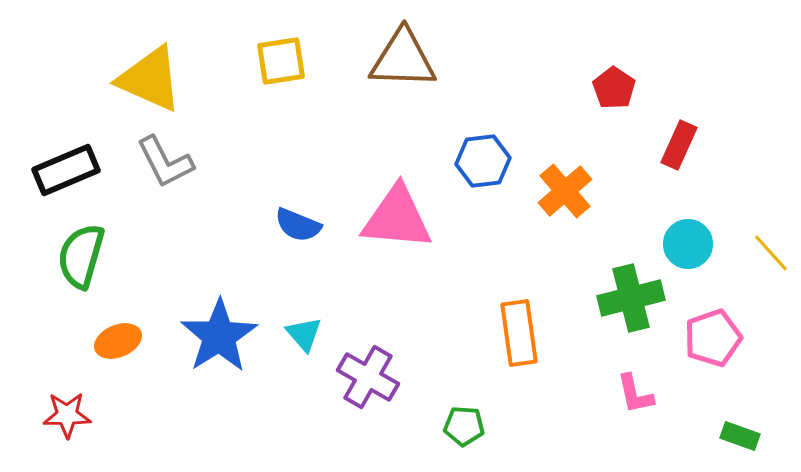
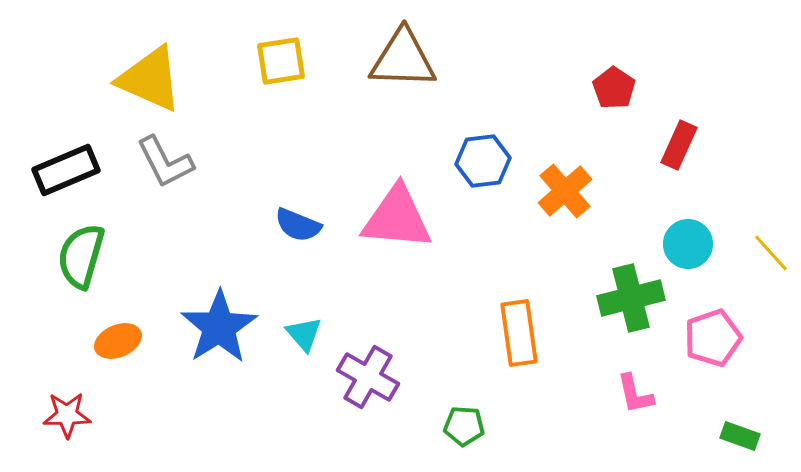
blue star: moved 9 px up
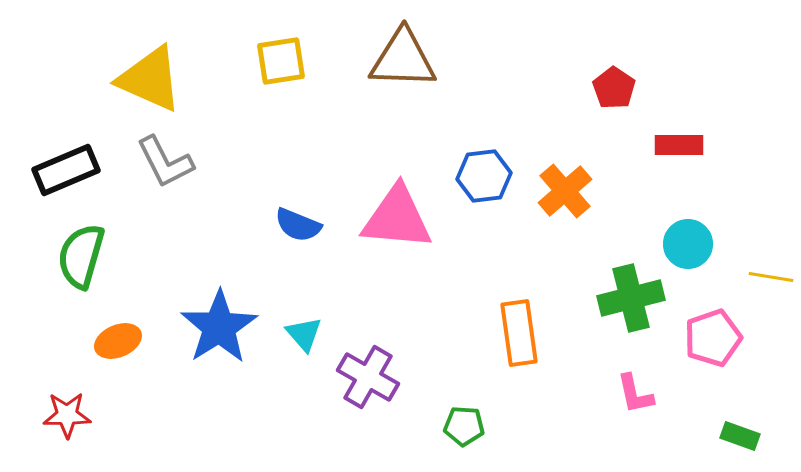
red rectangle: rotated 66 degrees clockwise
blue hexagon: moved 1 px right, 15 px down
yellow line: moved 24 px down; rotated 39 degrees counterclockwise
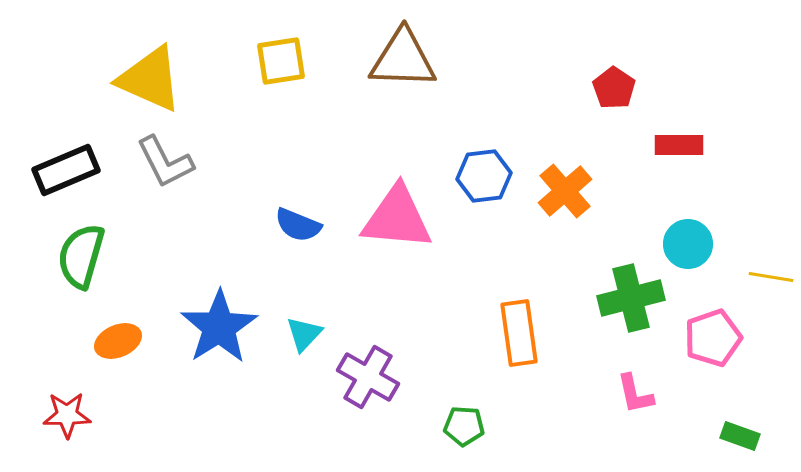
cyan triangle: rotated 24 degrees clockwise
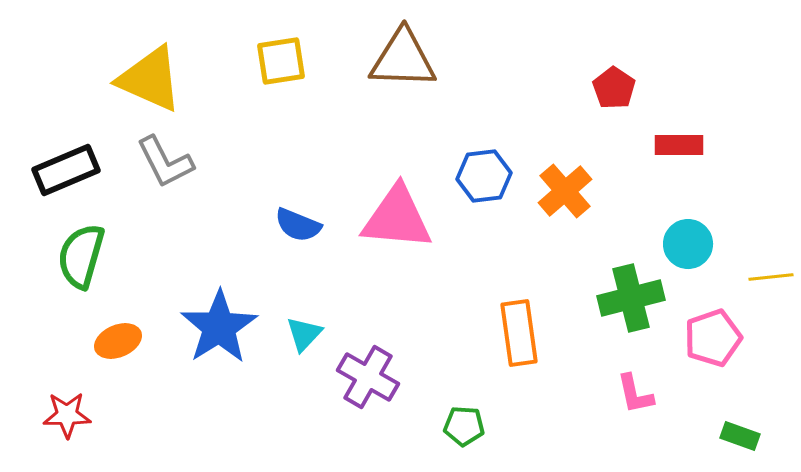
yellow line: rotated 15 degrees counterclockwise
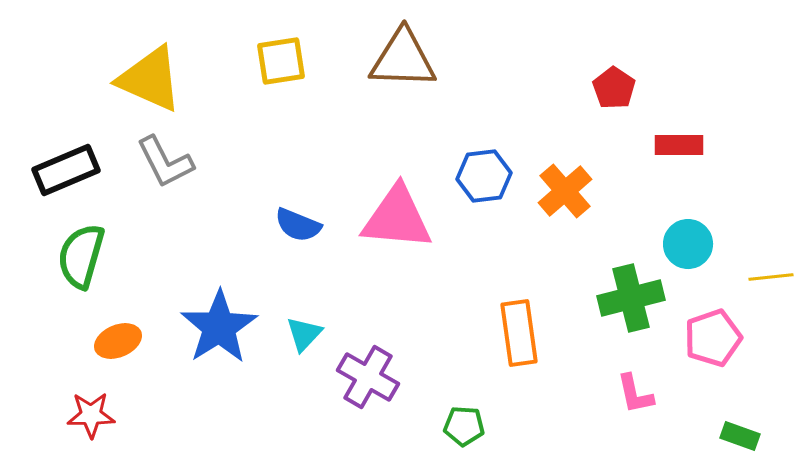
red star: moved 24 px right
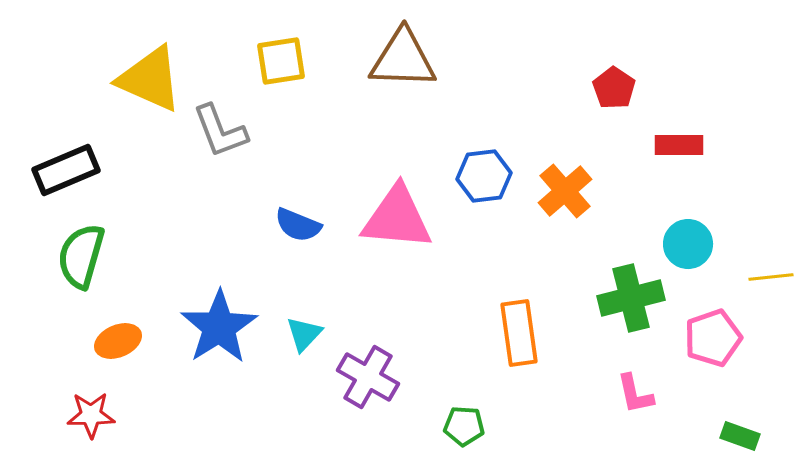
gray L-shape: moved 55 px right, 31 px up; rotated 6 degrees clockwise
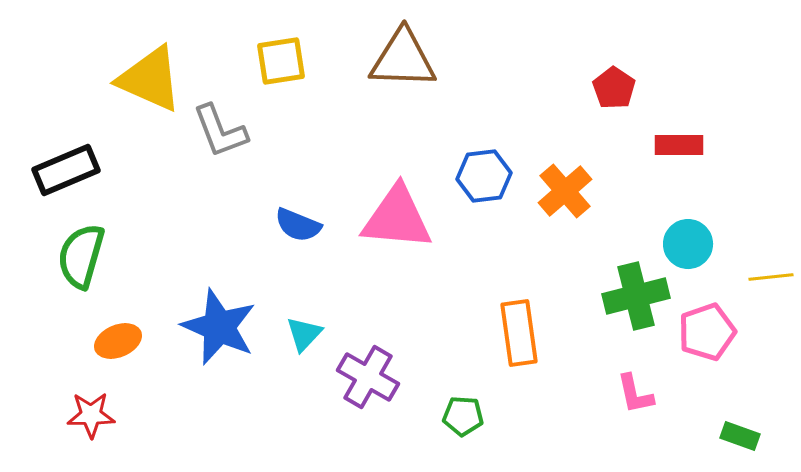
green cross: moved 5 px right, 2 px up
blue star: rotated 16 degrees counterclockwise
pink pentagon: moved 6 px left, 6 px up
green pentagon: moved 1 px left, 10 px up
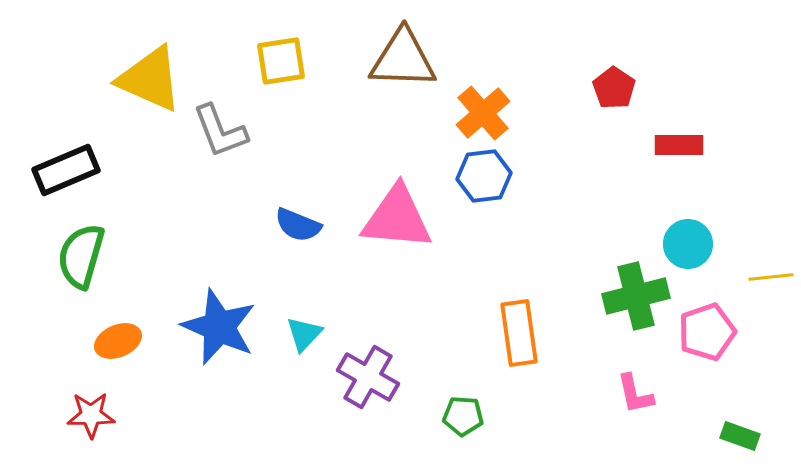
orange cross: moved 82 px left, 78 px up
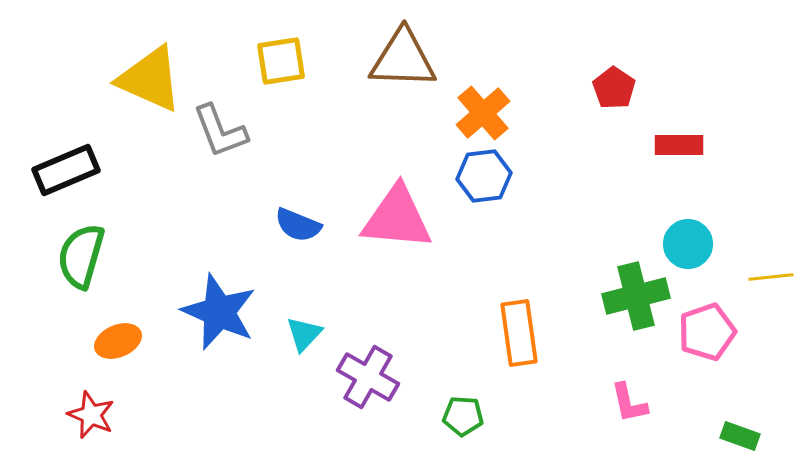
blue star: moved 15 px up
pink L-shape: moved 6 px left, 9 px down
red star: rotated 24 degrees clockwise
